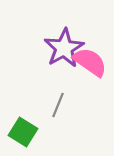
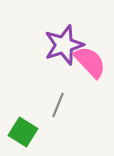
purple star: moved 3 px up; rotated 12 degrees clockwise
pink semicircle: rotated 12 degrees clockwise
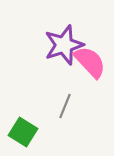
gray line: moved 7 px right, 1 px down
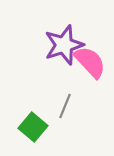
green square: moved 10 px right, 5 px up; rotated 8 degrees clockwise
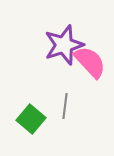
gray line: rotated 15 degrees counterclockwise
green square: moved 2 px left, 8 px up
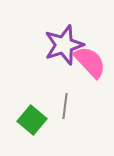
green square: moved 1 px right, 1 px down
